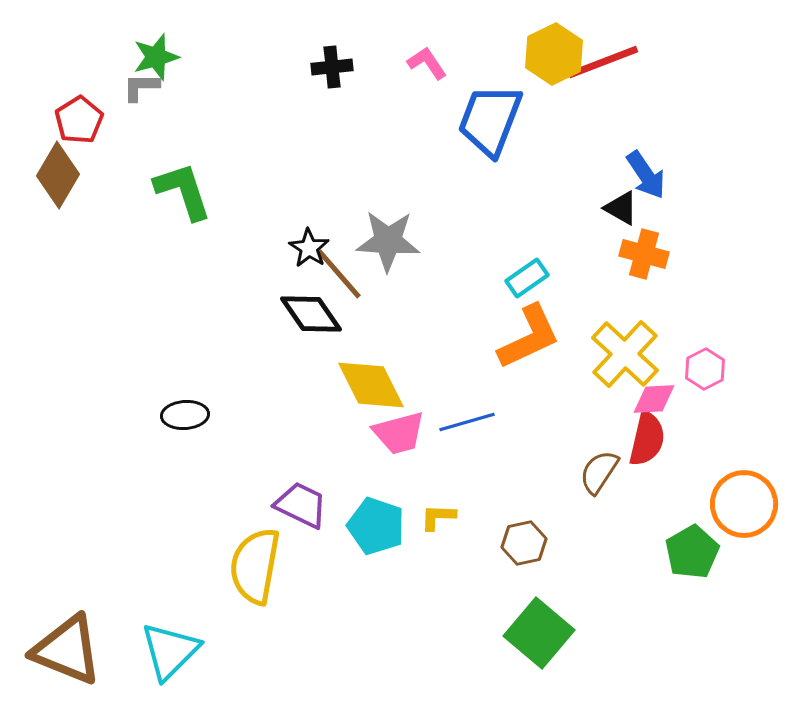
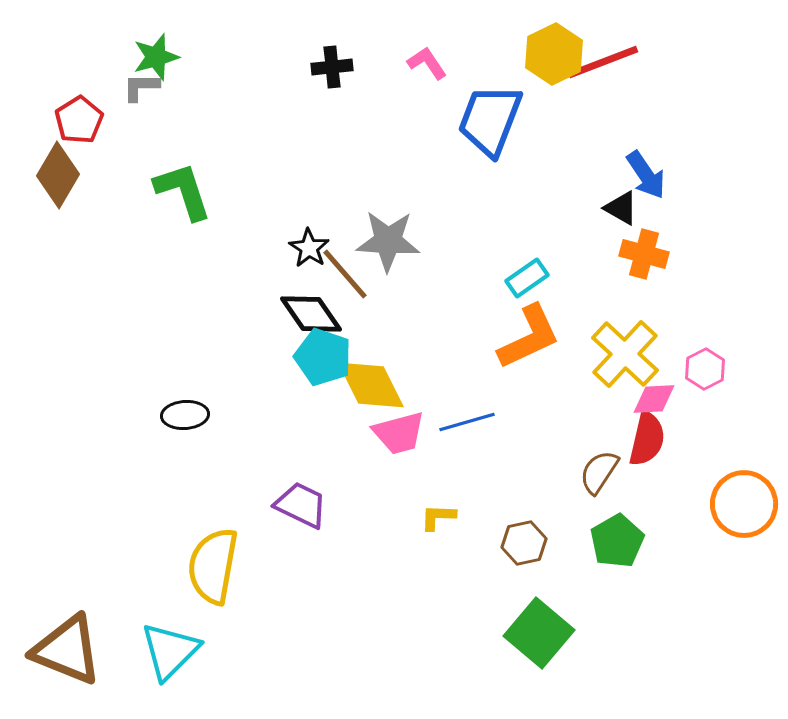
brown line: moved 6 px right
cyan pentagon: moved 53 px left, 169 px up
green pentagon: moved 75 px left, 11 px up
yellow semicircle: moved 42 px left
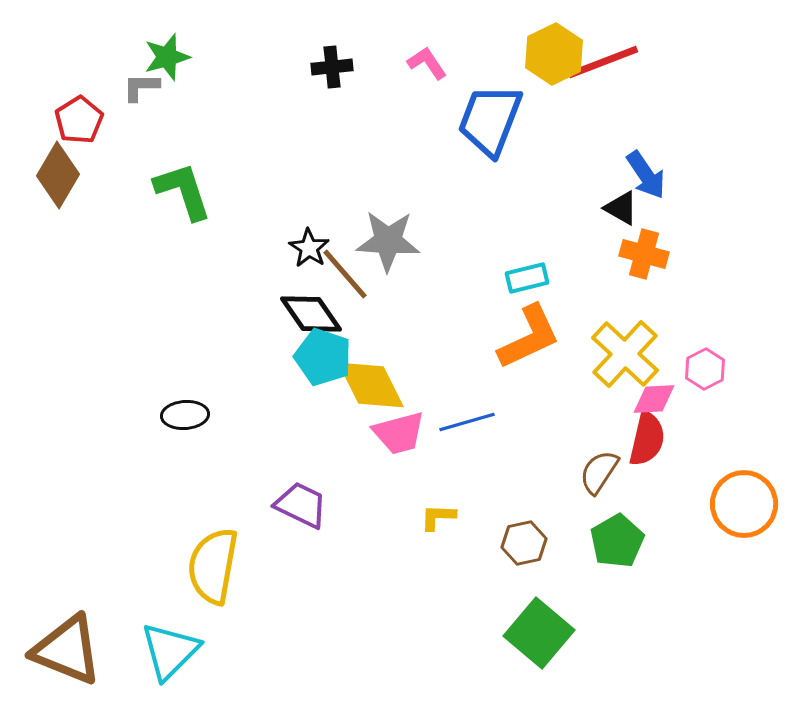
green star: moved 11 px right
cyan rectangle: rotated 21 degrees clockwise
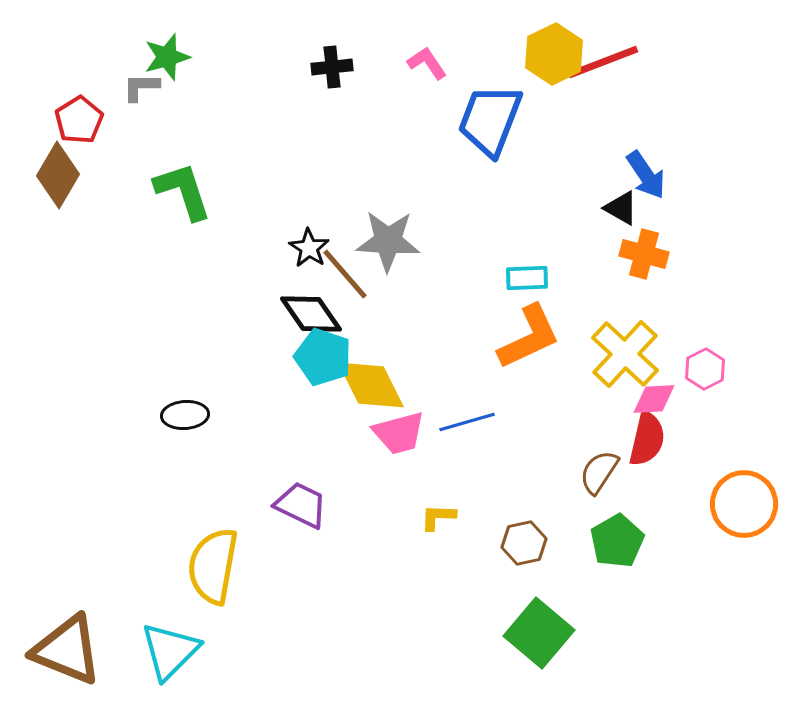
cyan rectangle: rotated 12 degrees clockwise
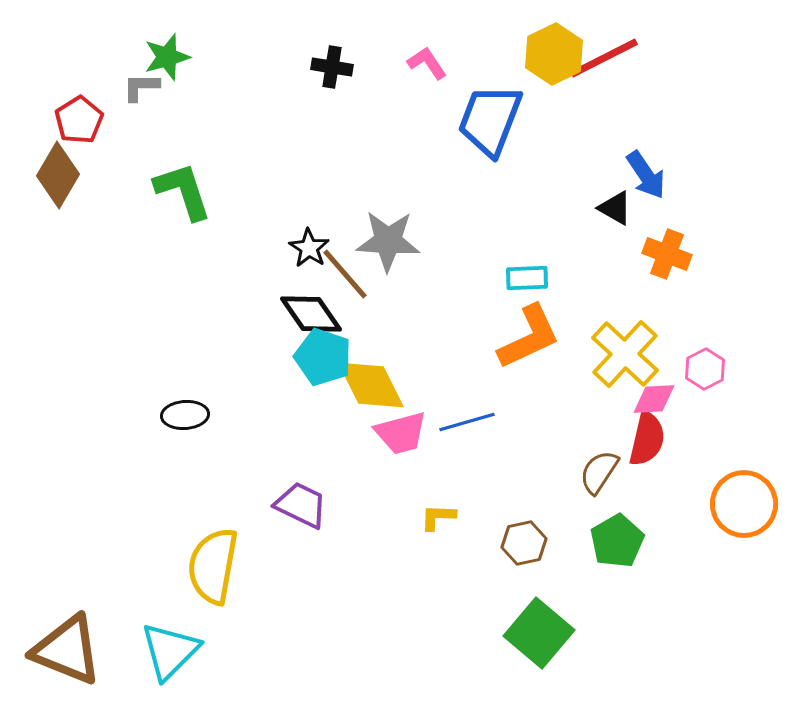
red line: moved 1 px right, 4 px up; rotated 6 degrees counterclockwise
black cross: rotated 15 degrees clockwise
black triangle: moved 6 px left
orange cross: moved 23 px right; rotated 6 degrees clockwise
pink trapezoid: moved 2 px right
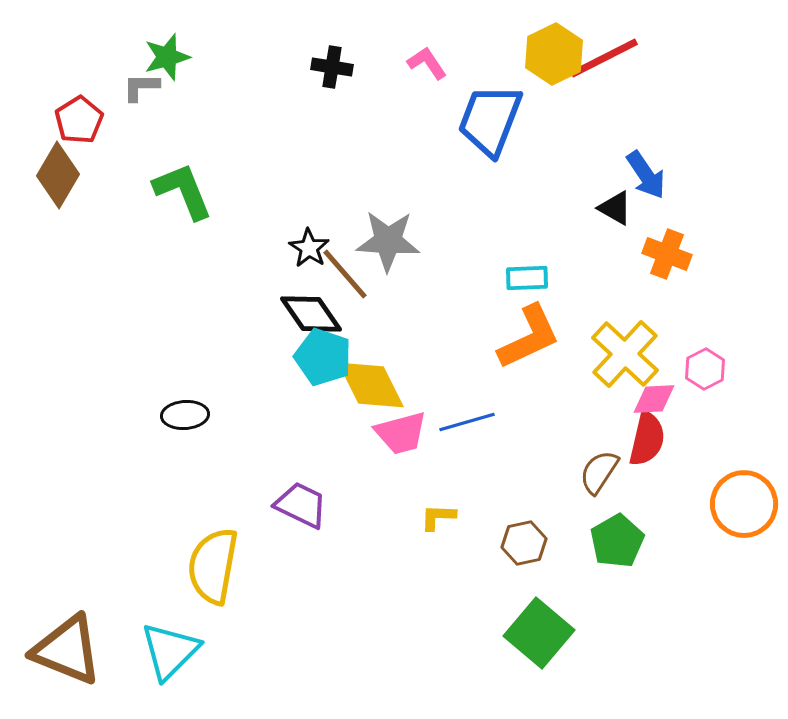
green L-shape: rotated 4 degrees counterclockwise
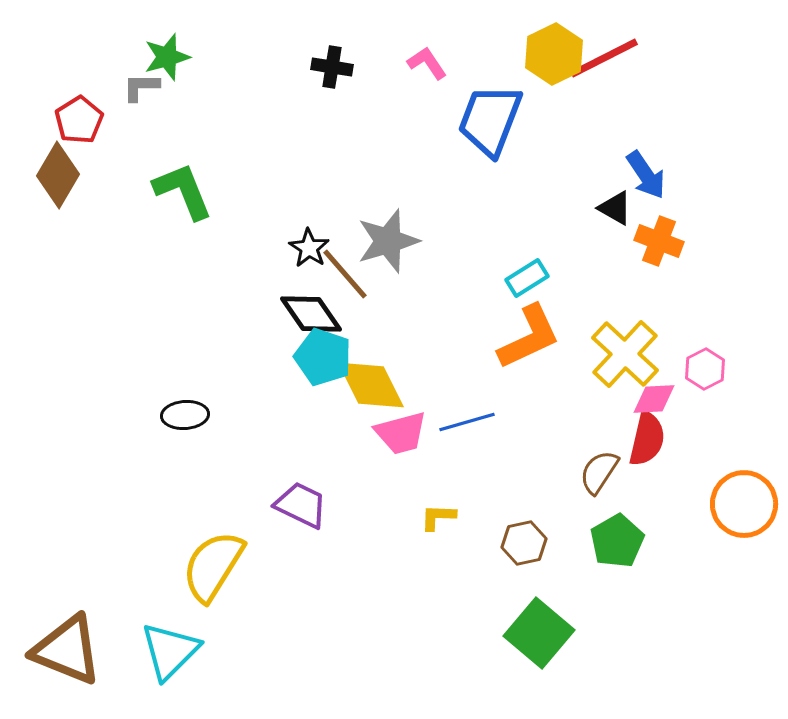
gray star: rotated 20 degrees counterclockwise
orange cross: moved 8 px left, 13 px up
cyan rectangle: rotated 30 degrees counterclockwise
yellow semicircle: rotated 22 degrees clockwise
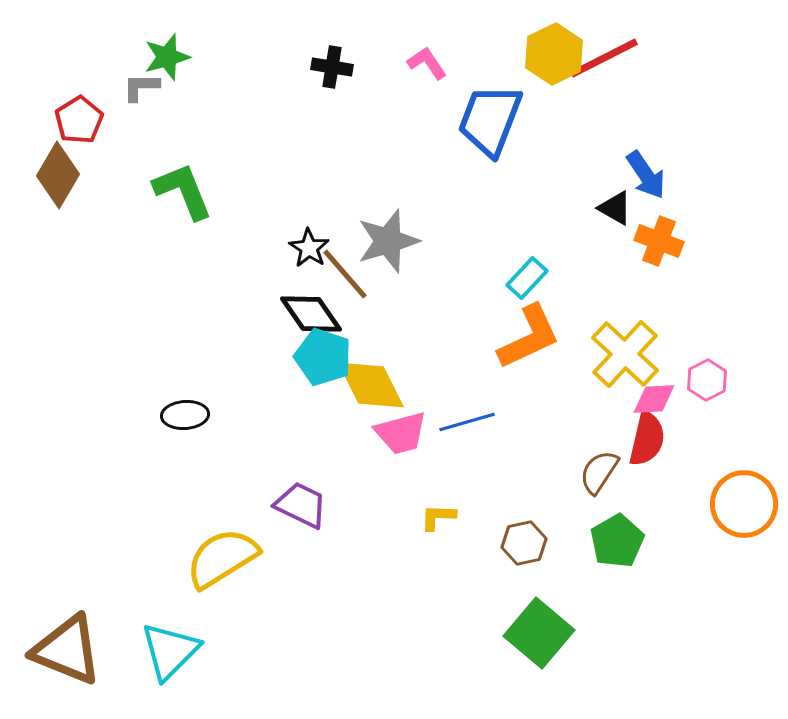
cyan rectangle: rotated 15 degrees counterclockwise
pink hexagon: moved 2 px right, 11 px down
yellow semicircle: moved 9 px right, 8 px up; rotated 26 degrees clockwise
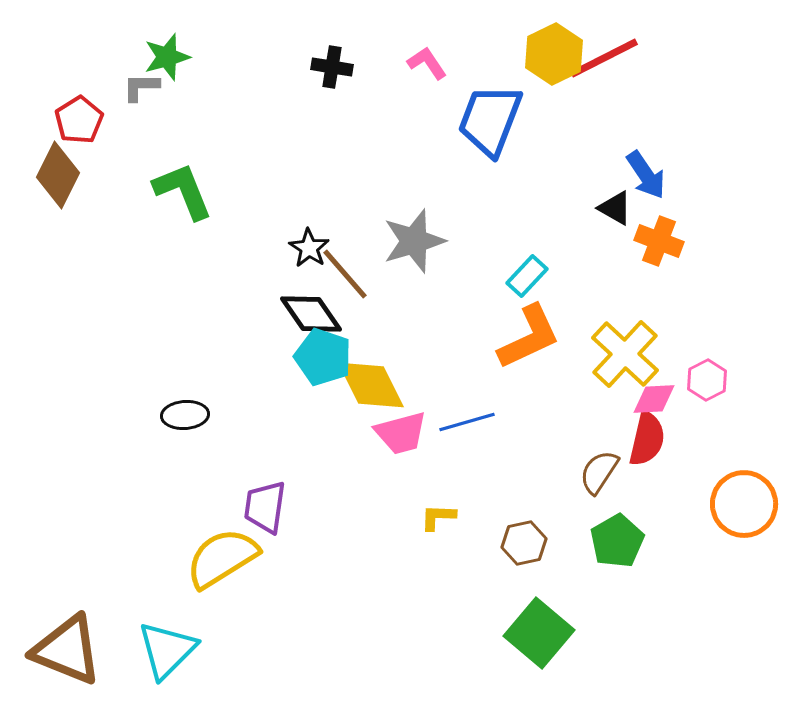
brown diamond: rotated 4 degrees counterclockwise
gray star: moved 26 px right
cyan rectangle: moved 2 px up
purple trapezoid: moved 36 px left, 2 px down; rotated 108 degrees counterclockwise
cyan triangle: moved 3 px left, 1 px up
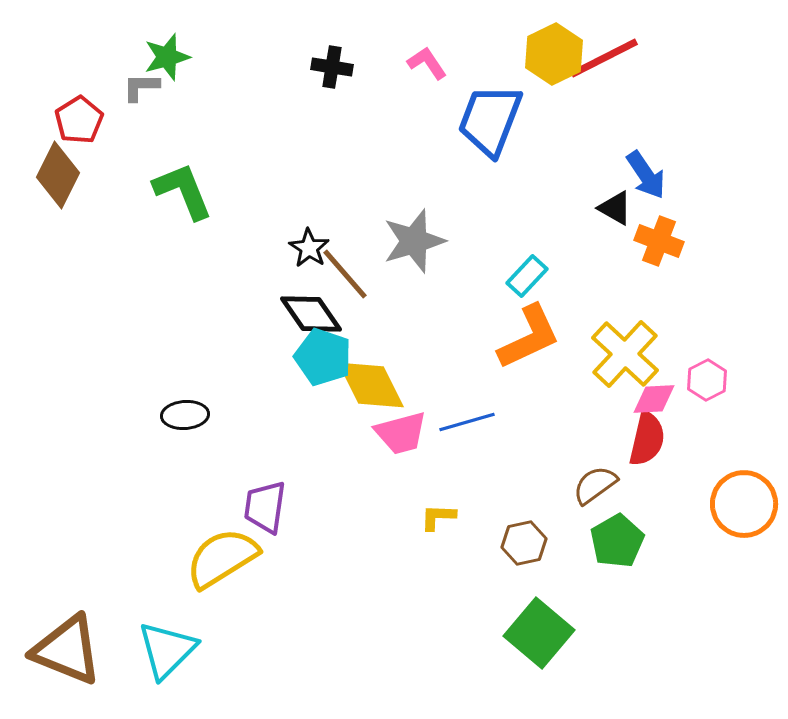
brown semicircle: moved 4 px left, 13 px down; rotated 21 degrees clockwise
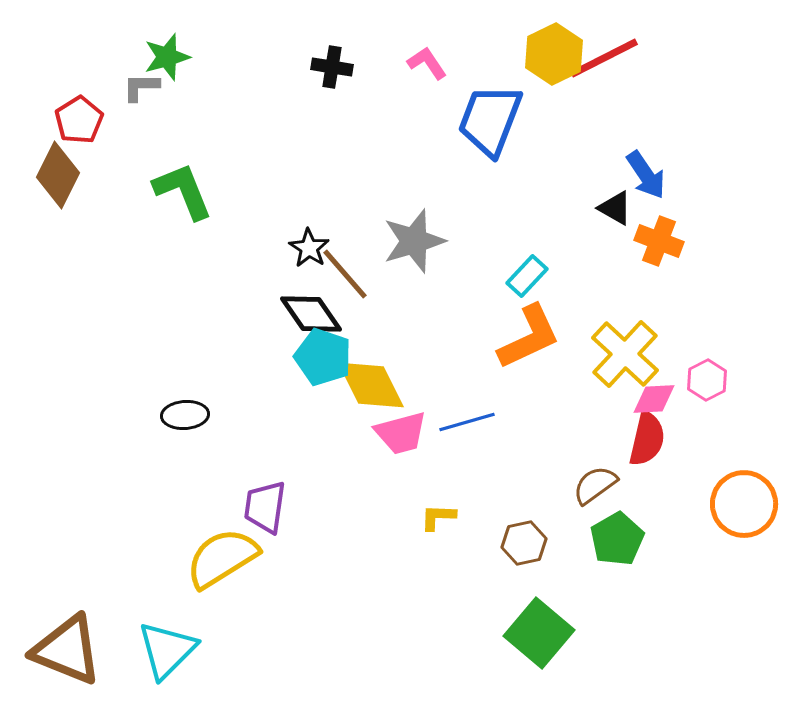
green pentagon: moved 2 px up
